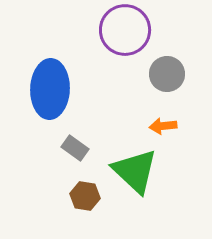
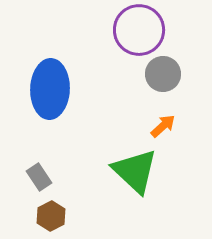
purple circle: moved 14 px right
gray circle: moved 4 px left
orange arrow: rotated 144 degrees clockwise
gray rectangle: moved 36 px left, 29 px down; rotated 20 degrees clockwise
brown hexagon: moved 34 px left, 20 px down; rotated 24 degrees clockwise
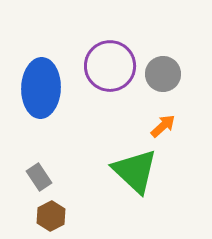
purple circle: moved 29 px left, 36 px down
blue ellipse: moved 9 px left, 1 px up
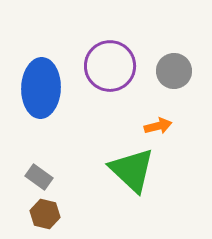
gray circle: moved 11 px right, 3 px up
orange arrow: moved 5 px left; rotated 28 degrees clockwise
green triangle: moved 3 px left, 1 px up
gray rectangle: rotated 20 degrees counterclockwise
brown hexagon: moved 6 px left, 2 px up; rotated 20 degrees counterclockwise
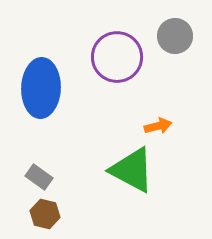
purple circle: moved 7 px right, 9 px up
gray circle: moved 1 px right, 35 px up
green triangle: rotated 15 degrees counterclockwise
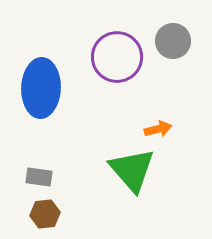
gray circle: moved 2 px left, 5 px down
orange arrow: moved 3 px down
green triangle: rotated 21 degrees clockwise
gray rectangle: rotated 28 degrees counterclockwise
brown hexagon: rotated 20 degrees counterclockwise
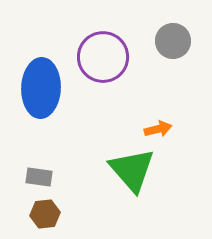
purple circle: moved 14 px left
